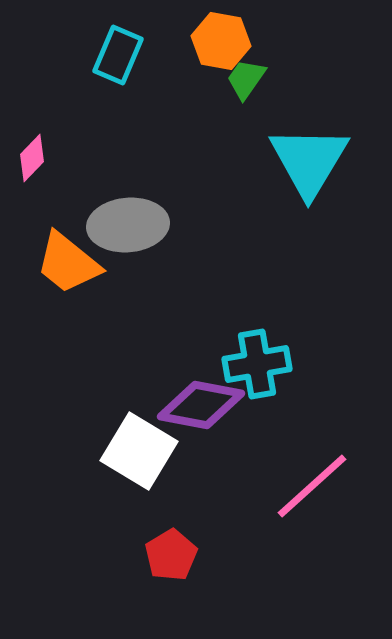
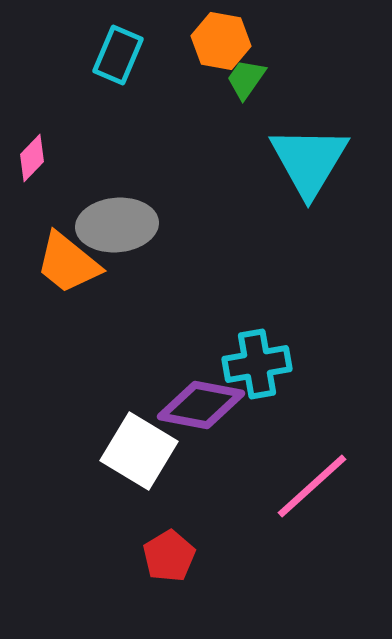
gray ellipse: moved 11 px left
red pentagon: moved 2 px left, 1 px down
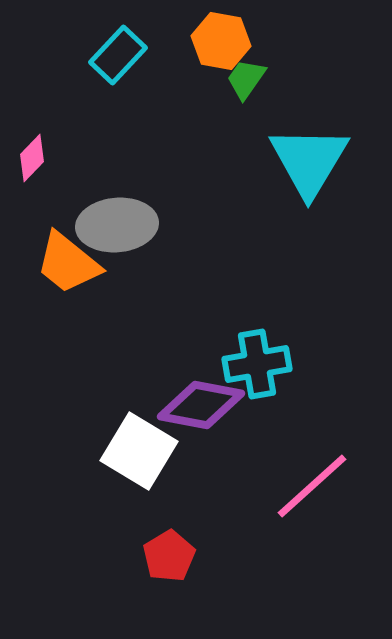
cyan rectangle: rotated 20 degrees clockwise
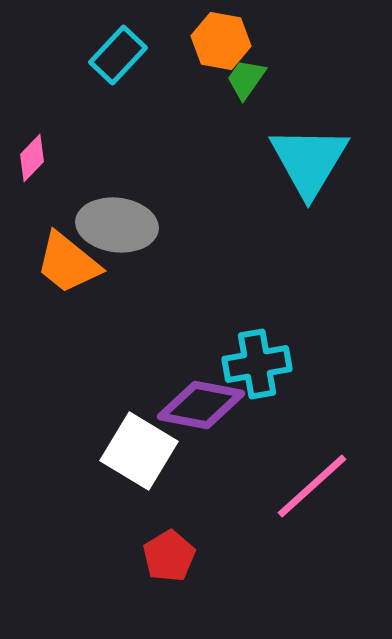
gray ellipse: rotated 12 degrees clockwise
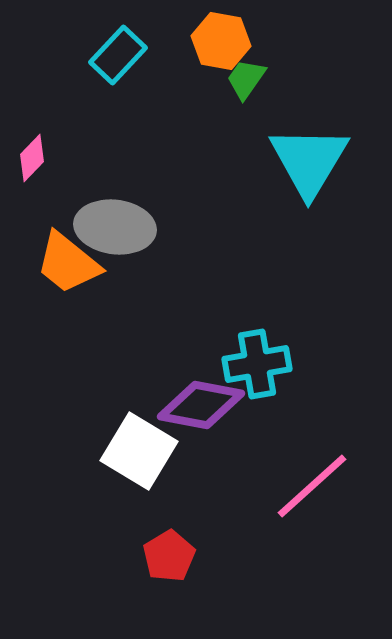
gray ellipse: moved 2 px left, 2 px down
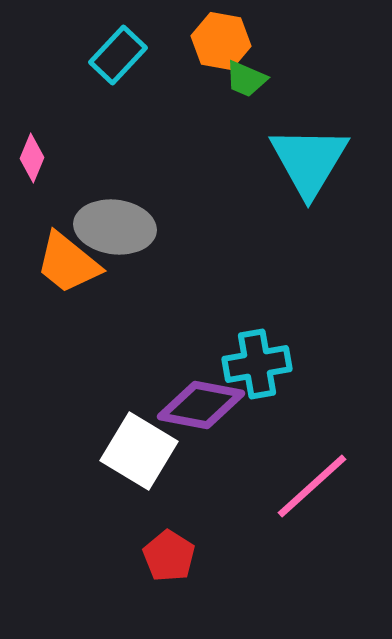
green trapezoid: rotated 102 degrees counterclockwise
pink diamond: rotated 21 degrees counterclockwise
red pentagon: rotated 9 degrees counterclockwise
